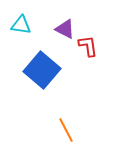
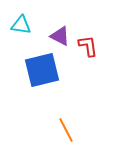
purple triangle: moved 5 px left, 7 px down
blue square: rotated 36 degrees clockwise
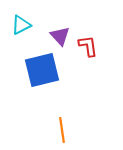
cyan triangle: rotated 35 degrees counterclockwise
purple triangle: rotated 20 degrees clockwise
orange line: moved 4 px left; rotated 20 degrees clockwise
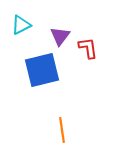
purple triangle: rotated 20 degrees clockwise
red L-shape: moved 2 px down
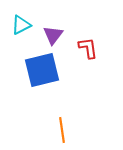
purple triangle: moved 7 px left, 1 px up
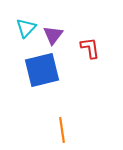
cyan triangle: moved 5 px right, 3 px down; rotated 20 degrees counterclockwise
red L-shape: moved 2 px right
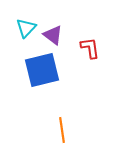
purple triangle: rotated 30 degrees counterclockwise
